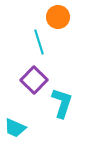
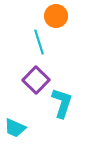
orange circle: moved 2 px left, 1 px up
purple square: moved 2 px right
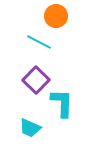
cyan line: rotated 45 degrees counterclockwise
cyan L-shape: rotated 16 degrees counterclockwise
cyan trapezoid: moved 15 px right
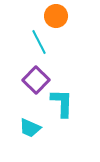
cyan line: rotated 35 degrees clockwise
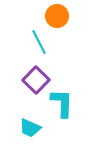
orange circle: moved 1 px right
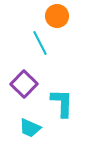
cyan line: moved 1 px right, 1 px down
purple square: moved 12 px left, 4 px down
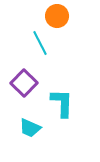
purple square: moved 1 px up
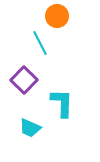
purple square: moved 3 px up
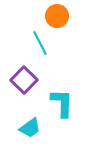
cyan trapezoid: rotated 60 degrees counterclockwise
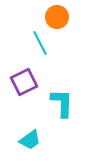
orange circle: moved 1 px down
purple square: moved 2 px down; rotated 20 degrees clockwise
cyan trapezoid: moved 12 px down
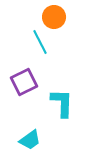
orange circle: moved 3 px left
cyan line: moved 1 px up
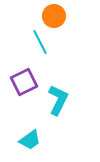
orange circle: moved 1 px up
cyan L-shape: moved 4 px left, 3 px up; rotated 24 degrees clockwise
